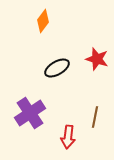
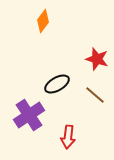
black ellipse: moved 16 px down
purple cross: moved 1 px left, 2 px down
brown line: moved 22 px up; rotated 60 degrees counterclockwise
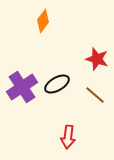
purple cross: moved 7 px left, 28 px up
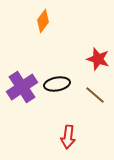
red star: moved 1 px right
black ellipse: rotated 20 degrees clockwise
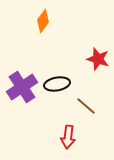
brown line: moved 9 px left, 11 px down
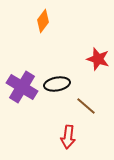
purple cross: rotated 24 degrees counterclockwise
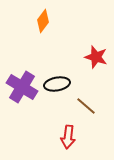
red star: moved 2 px left, 2 px up
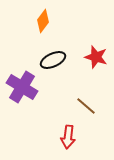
black ellipse: moved 4 px left, 24 px up; rotated 15 degrees counterclockwise
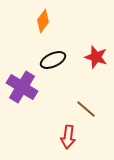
brown line: moved 3 px down
